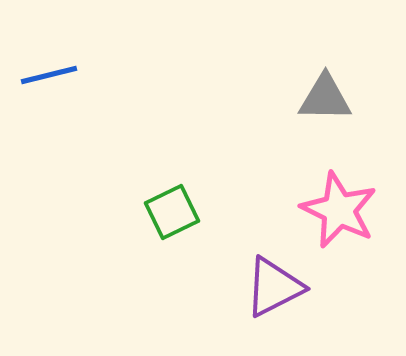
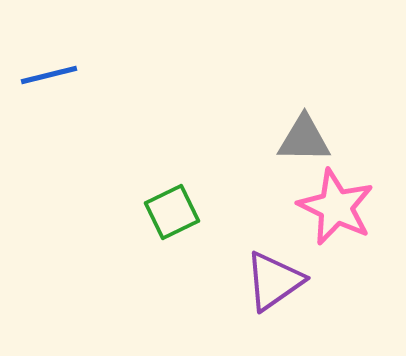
gray triangle: moved 21 px left, 41 px down
pink star: moved 3 px left, 3 px up
purple triangle: moved 6 px up; rotated 8 degrees counterclockwise
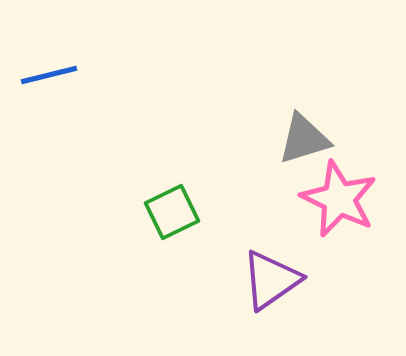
gray triangle: rotated 18 degrees counterclockwise
pink star: moved 3 px right, 8 px up
purple triangle: moved 3 px left, 1 px up
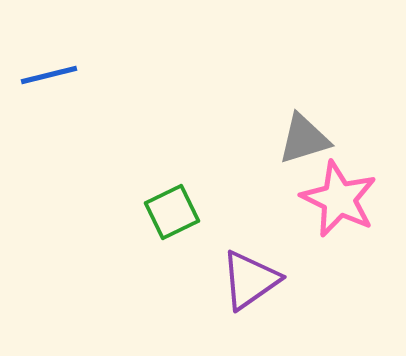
purple triangle: moved 21 px left
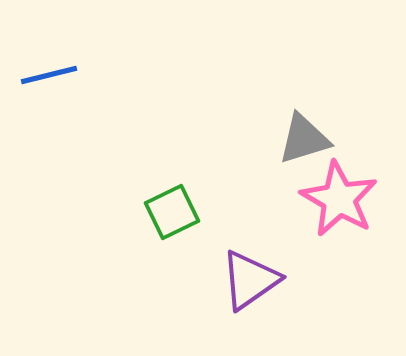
pink star: rotated 4 degrees clockwise
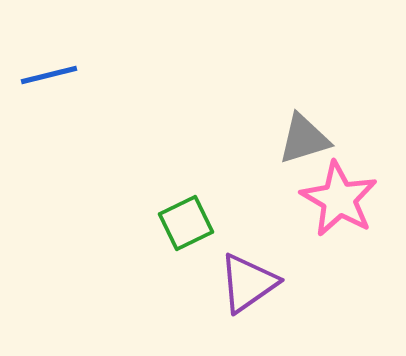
green square: moved 14 px right, 11 px down
purple triangle: moved 2 px left, 3 px down
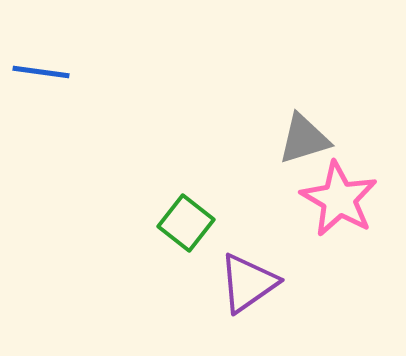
blue line: moved 8 px left, 3 px up; rotated 22 degrees clockwise
green square: rotated 26 degrees counterclockwise
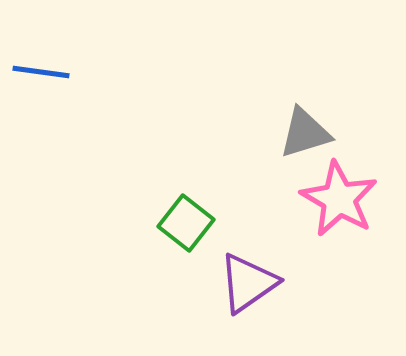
gray triangle: moved 1 px right, 6 px up
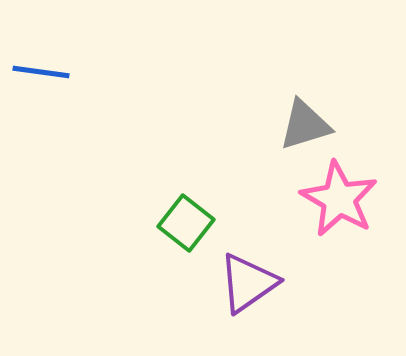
gray triangle: moved 8 px up
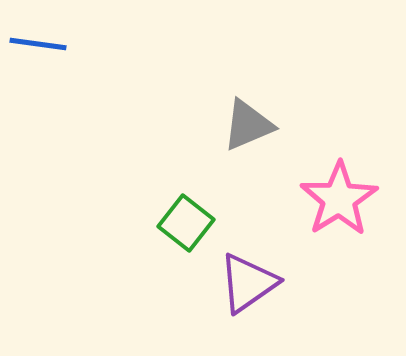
blue line: moved 3 px left, 28 px up
gray triangle: moved 57 px left; rotated 6 degrees counterclockwise
pink star: rotated 10 degrees clockwise
